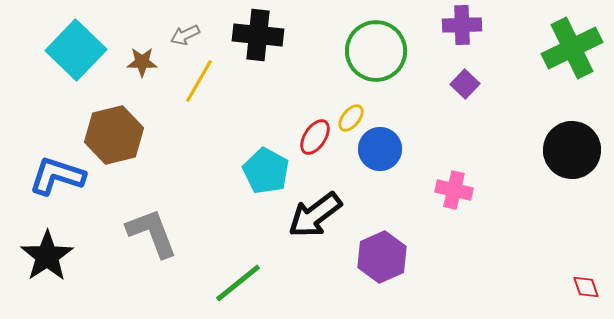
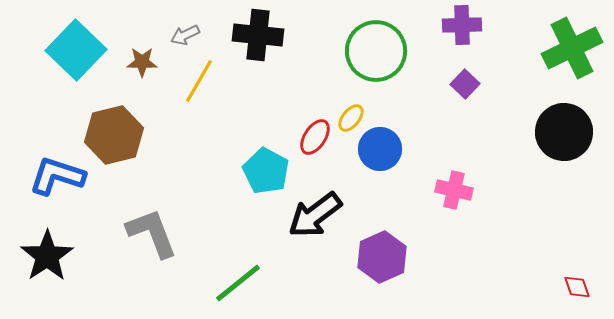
black circle: moved 8 px left, 18 px up
red diamond: moved 9 px left
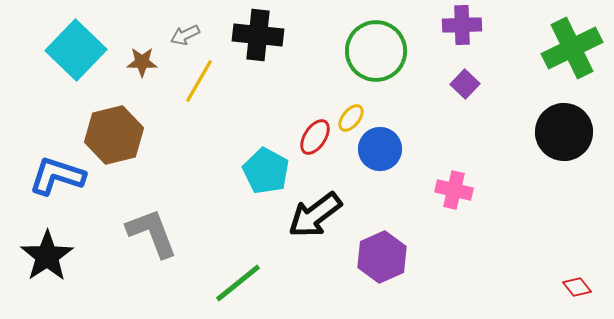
red diamond: rotated 20 degrees counterclockwise
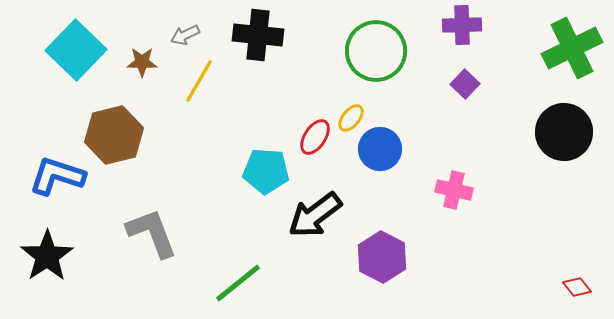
cyan pentagon: rotated 24 degrees counterclockwise
purple hexagon: rotated 9 degrees counterclockwise
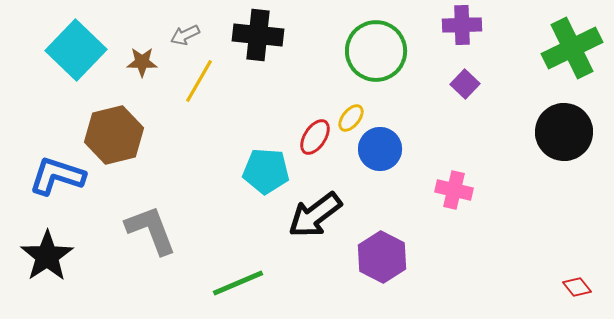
gray L-shape: moved 1 px left, 3 px up
green line: rotated 16 degrees clockwise
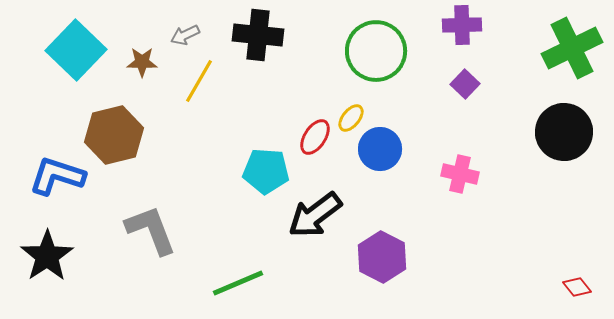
pink cross: moved 6 px right, 16 px up
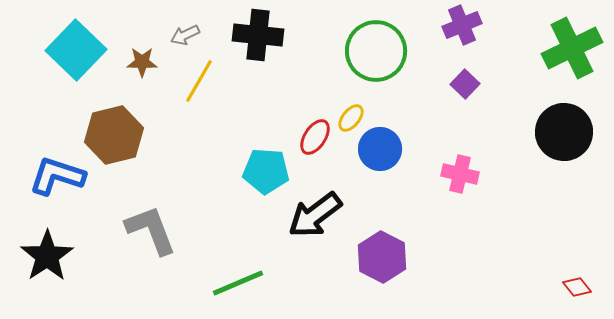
purple cross: rotated 21 degrees counterclockwise
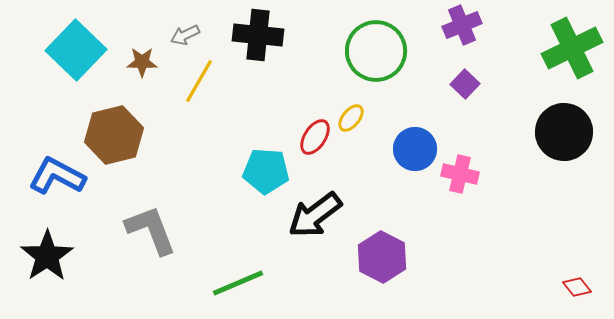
blue circle: moved 35 px right
blue L-shape: rotated 10 degrees clockwise
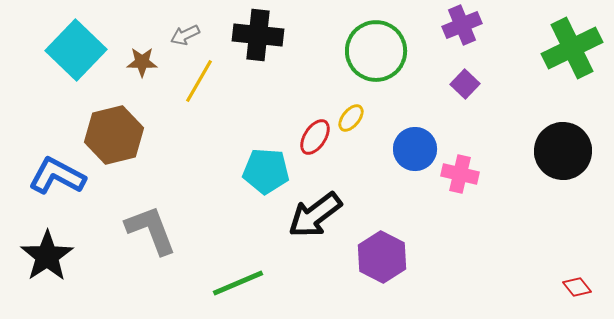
black circle: moved 1 px left, 19 px down
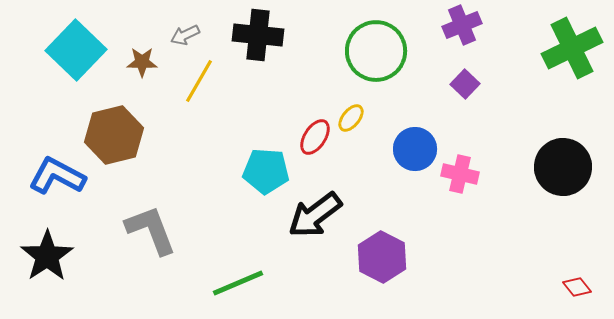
black circle: moved 16 px down
